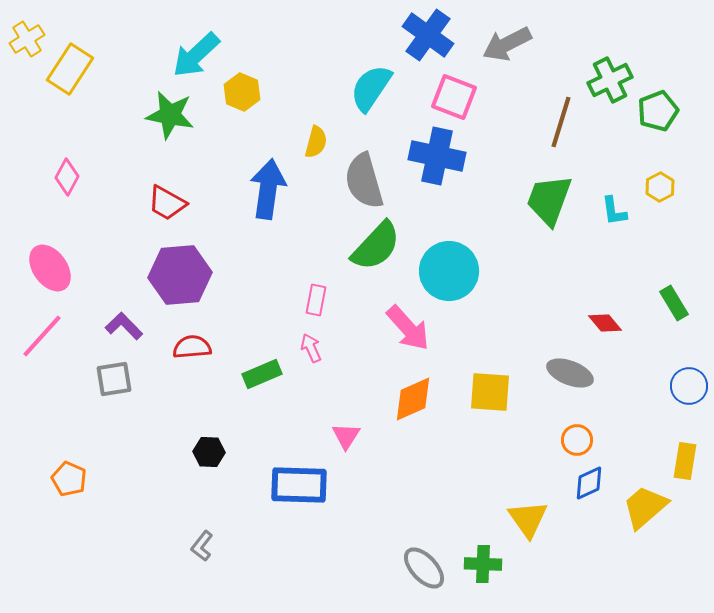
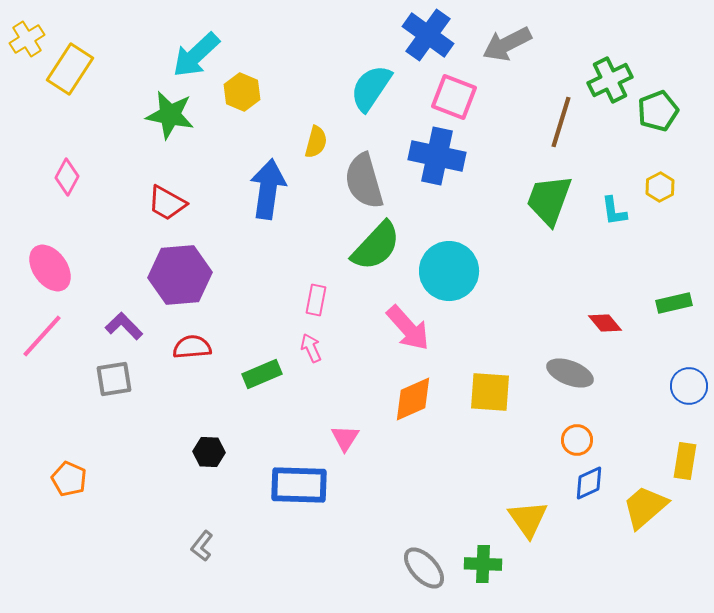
green rectangle at (674, 303): rotated 72 degrees counterclockwise
pink triangle at (346, 436): moved 1 px left, 2 px down
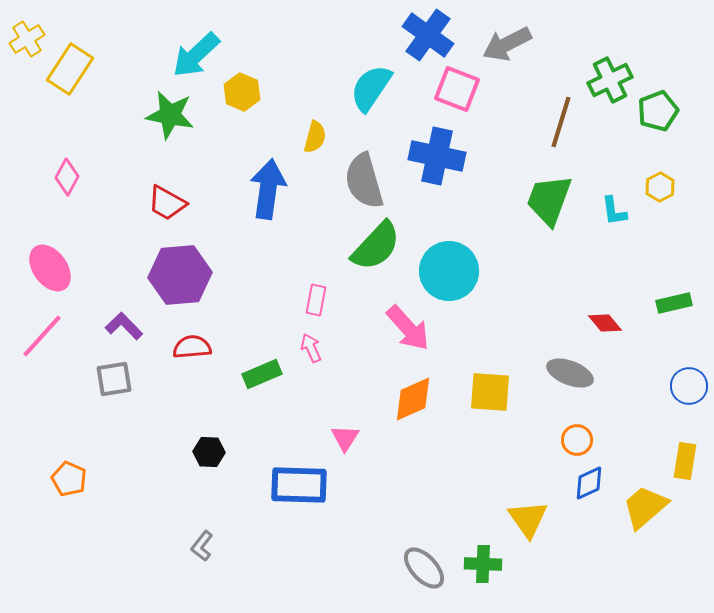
pink square at (454, 97): moved 3 px right, 8 px up
yellow semicircle at (316, 142): moved 1 px left, 5 px up
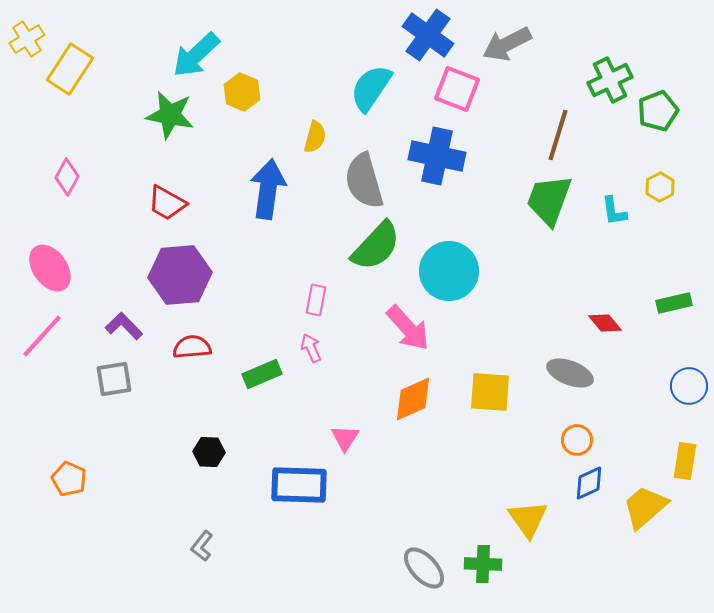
brown line at (561, 122): moved 3 px left, 13 px down
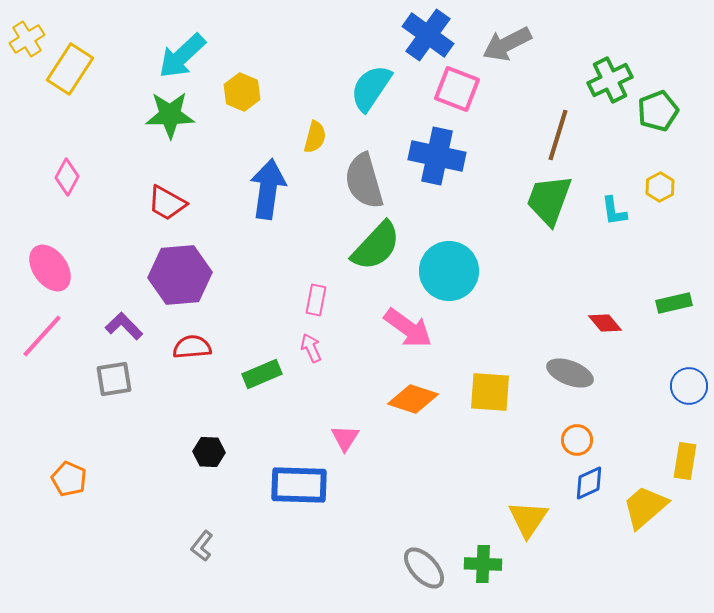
cyan arrow at (196, 55): moved 14 px left, 1 px down
green star at (170, 115): rotated 12 degrees counterclockwise
pink arrow at (408, 328): rotated 12 degrees counterclockwise
orange diamond at (413, 399): rotated 42 degrees clockwise
yellow triangle at (528, 519): rotated 9 degrees clockwise
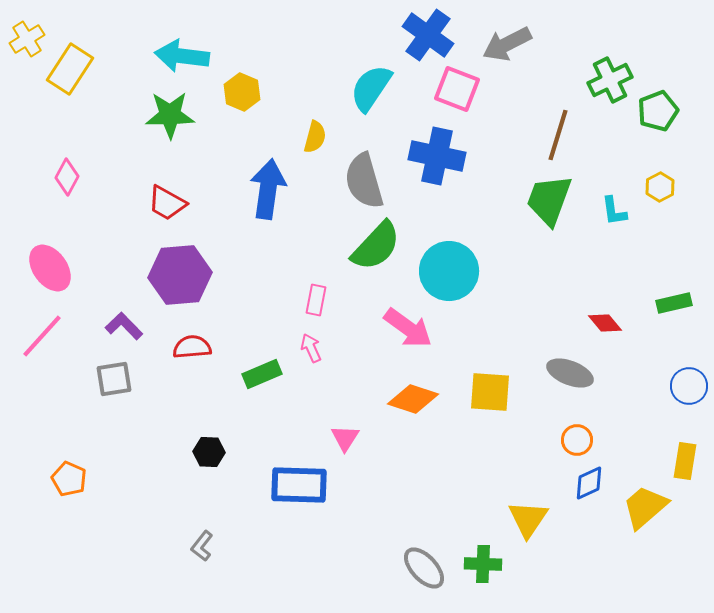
cyan arrow at (182, 56): rotated 50 degrees clockwise
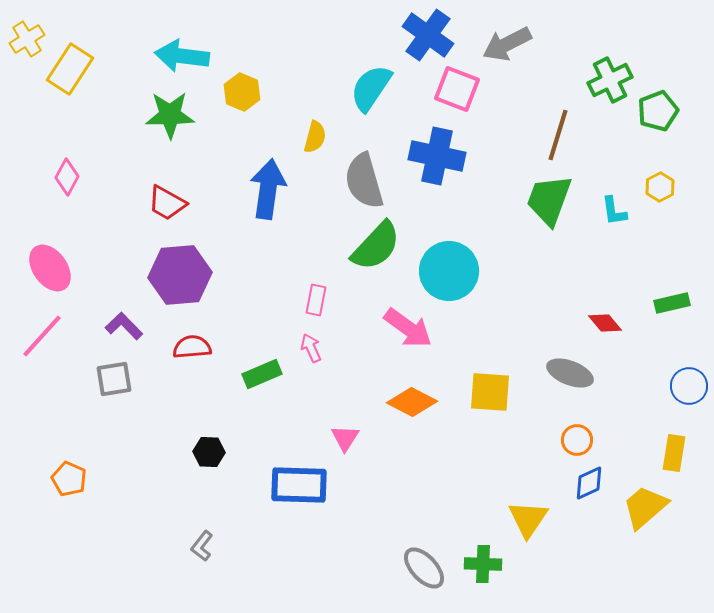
green rectangle at (674, 303): moved 2 px left
orange diamond at (413, 399): moved 1 px left, 3 px down; rotated 9 degrees clockwise
yellow rectangle at (685, 461): moved 11 px left, 8 px up
